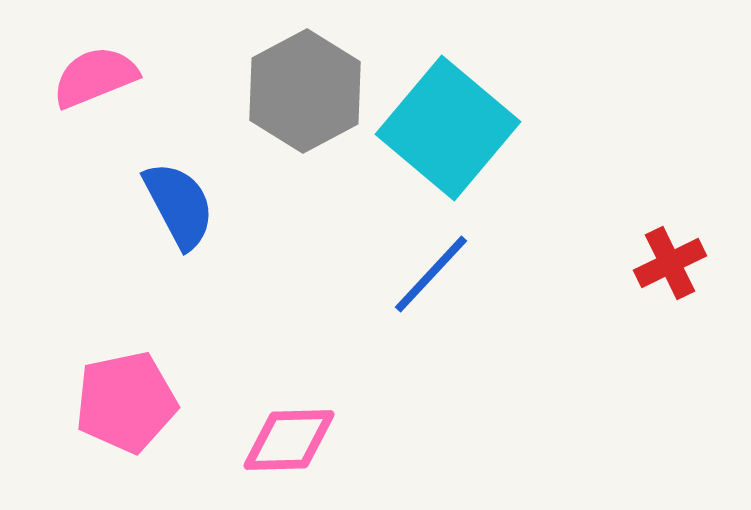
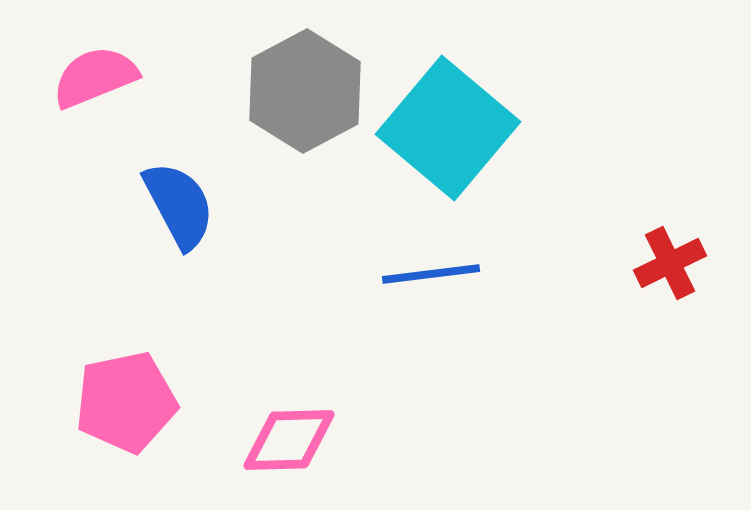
blue line: rotated 40 degrees clockwise
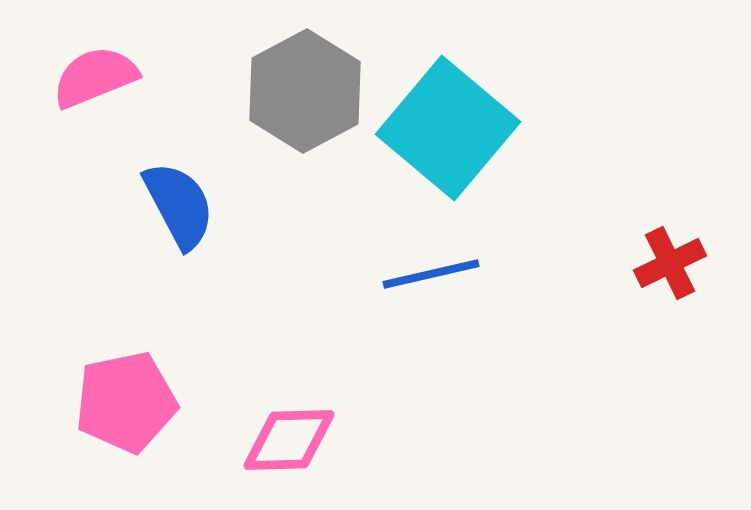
blue line: rotated 6 degrees counterclockwise
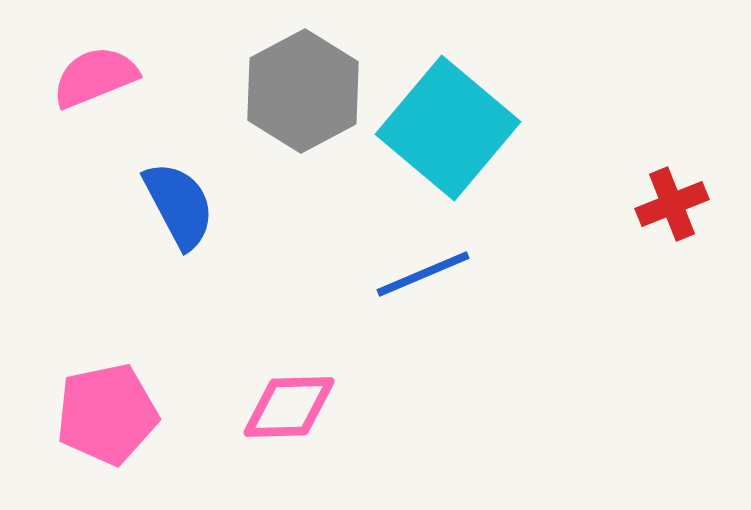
gray hexagon: moved 2 px left
red cross: moved 2 px right, 59 px up; rotated 4 degrees clockwise
blue line: moved 8 px left; rotated 10 degrees counterclockwise
pink pentagon: moved 19 px left, 12 px down
pink diamond: moved 33 px up
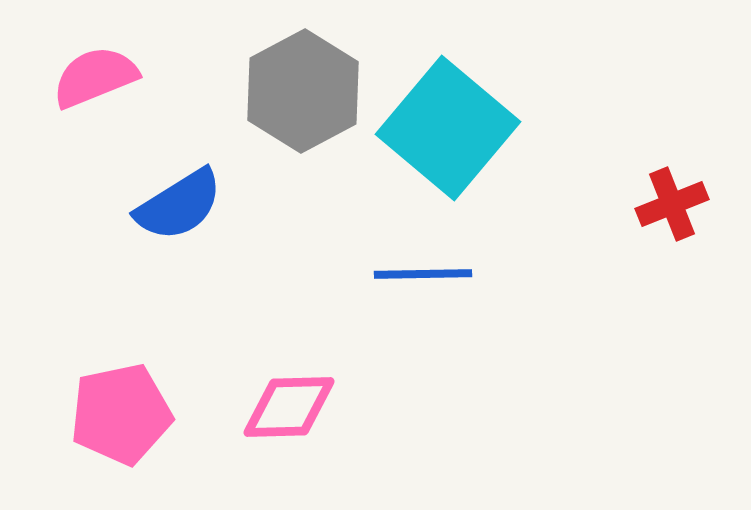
blue semicircle: rotated 86 degrees clockwise
blue line: rotated 22 degrees clockwise
pink pentagon: moved 14 px right
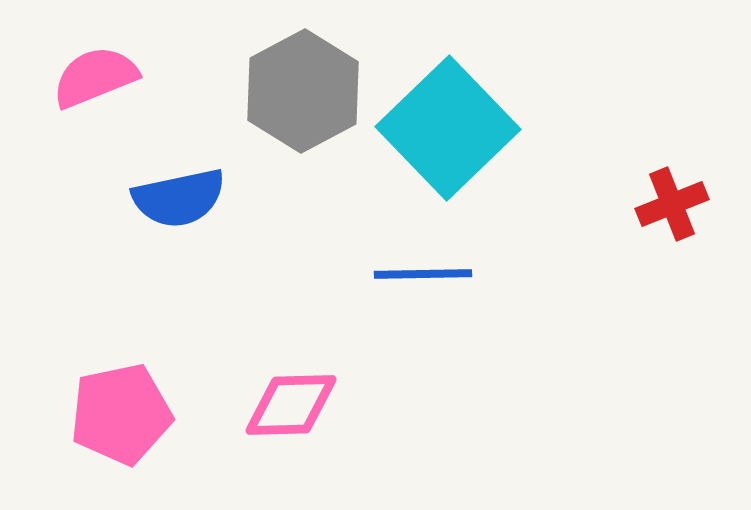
cyan square: rotated 6 degrees clockwise
blue semicircle: moved 7 px up; rotated 20 degrees clockwise
pink diamond: moved 2 px right, 2 px up
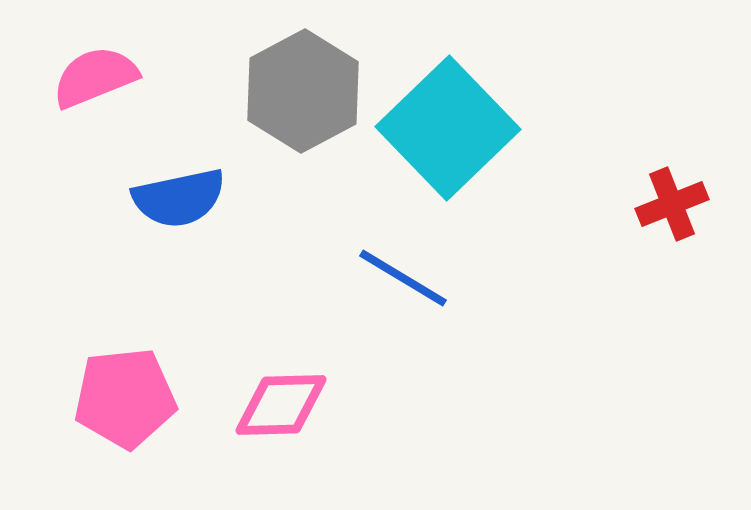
blue line: moved 20 px left, 4 px down; rotated 32 degrees clockwise
pink diamond: moved 10 px left
pink pentagon: moved 4 px right, 16 px up; rotated 6 degrees clockwise
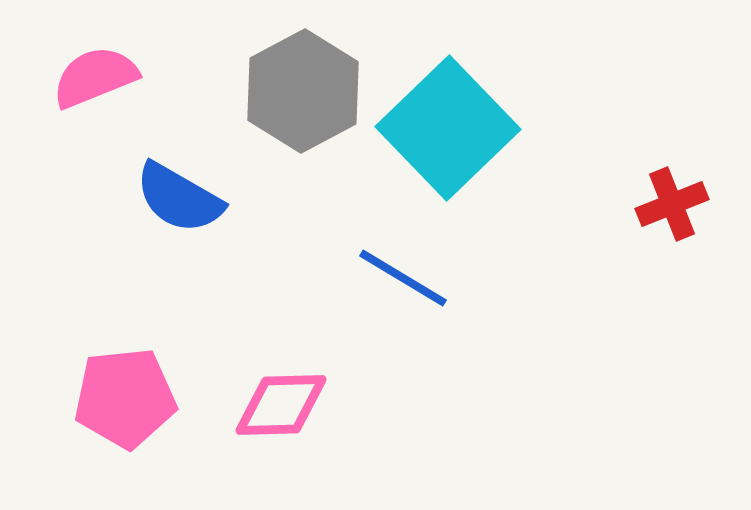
blue semicircle: rotated 42 degrees clockwise
